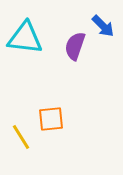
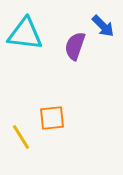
cyan triangle: moved 4 px up
orange square: moved 1 px right, 1 px up
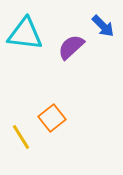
purple semicircle: moved 4 px left, 1 px down; rotated 28 degrees clockwise
orange square: rotated 32 degrees counterclockwise
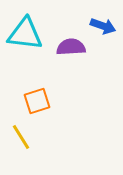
blue arrow: rotated 25 degrees counterclockwise
purple semicircle: rotated 40 degrees clockwise
orange square: moved 15 px left, 17 px up; rotated 20 degrees clockwise
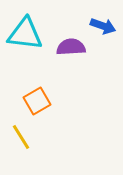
orange square: rotated 12 degrees counterclockwise
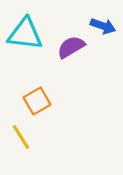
purple semicircle: rotated 28 degrees counterclockwise
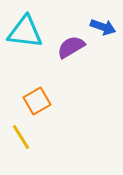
blue arrow: moved 1 px down
cyan triangle: moved 2 px up
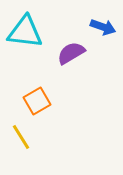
purple semicircle: moved 6 px down
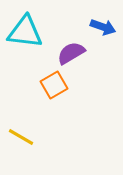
orange square: moved 17 px right, 16 px up
yellow line: rotated 28 degrees counterclockwise
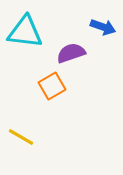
purple semicircle: rotated 12 degrees clockwise
orange square: moved 2 px left, 1 px down
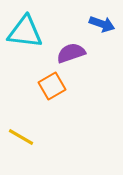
blue arrow: moved 1 px left, 3 px up
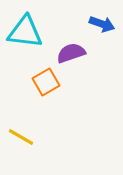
orange square: moved 6 px left, 4 px up
